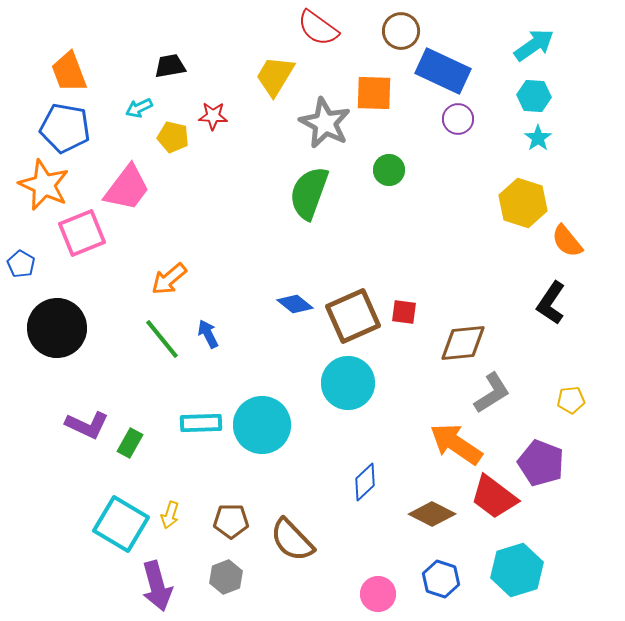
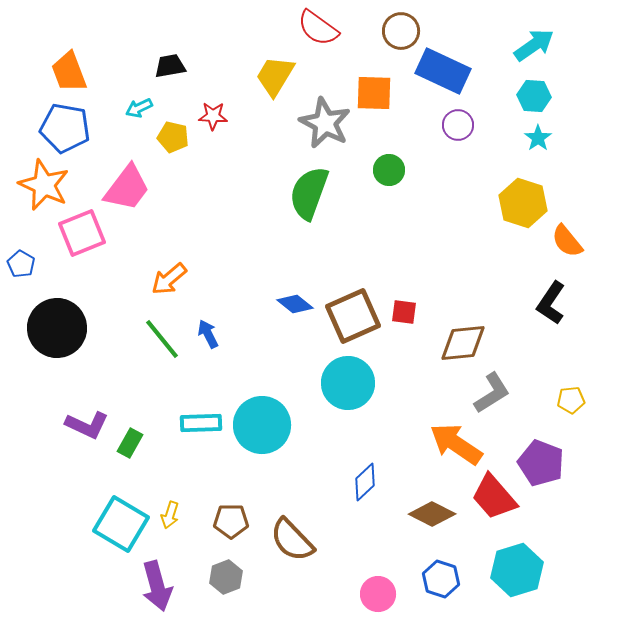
purple circle at (458, 119): moved 6 px down
red trapezoid at (494, 497): rotated 12 degrees clockwise
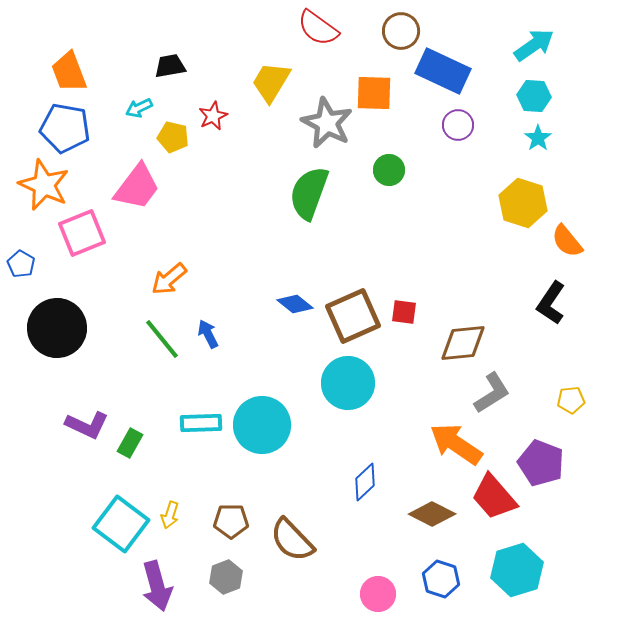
yellow trapezoid at (275, 76): moved 4 px left, 6 px down
red star at (213, 116): rotated 28 degrees counterclockwise
gray star at (325, 123): moved 2 px right
pink trapezoid at (127, 188): moved 10 px right, 1 px up
cyan square at (121, 524): rotated 6 degrees clockwise
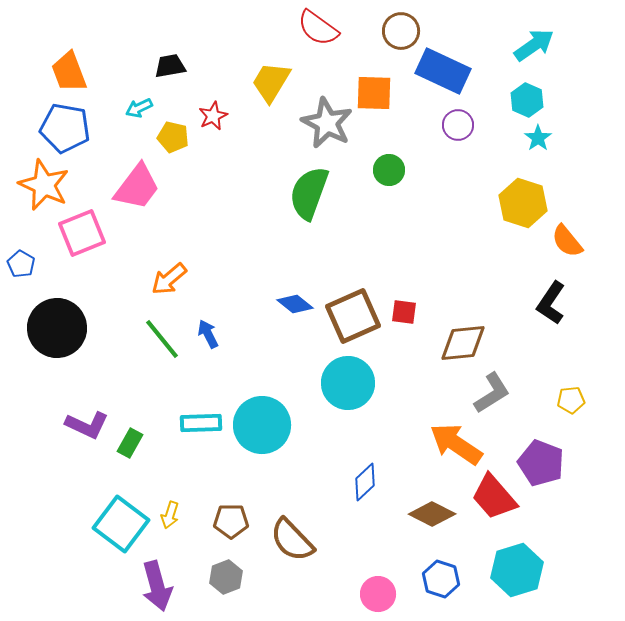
cyan hexagon at (534, 96): moved 7 px left, 4 px down; rotated 20 degrees clockwise
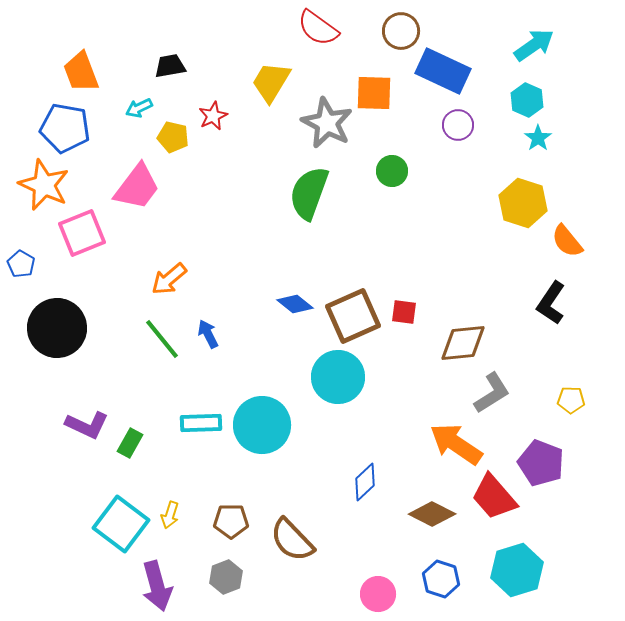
orange trapezoid at (69, 72): moved 12 px right
green circle at (389, 170): moved 3 px right, 1 px down
cyan circle at (348, 383): moved 10 px left, 6 px up
yellow pentagon at (571, 400): rotated 8 degrees clockwise
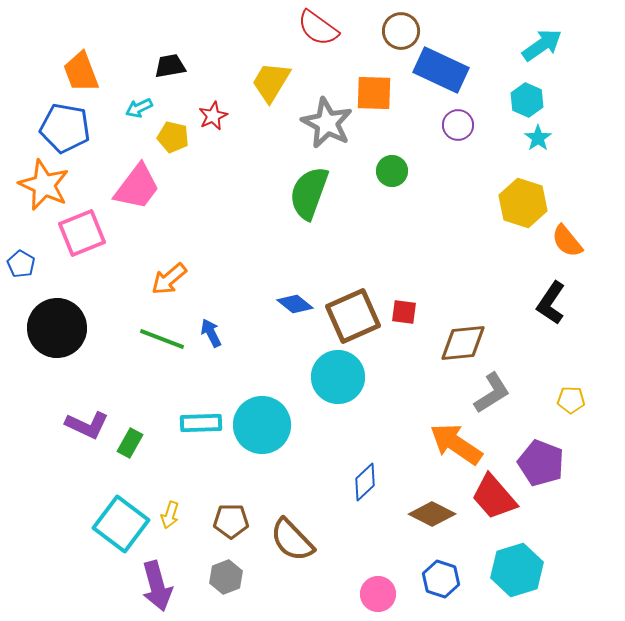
cyan arrow at (534, 45): moved 8 px right
blue rectangle at (443, 71): moved 2 px left, 1 px up
blue arrow at (208, 334): moved 3 px right, 1 px up
green line at (162, 339): rotated 30 degrees counterclockwise
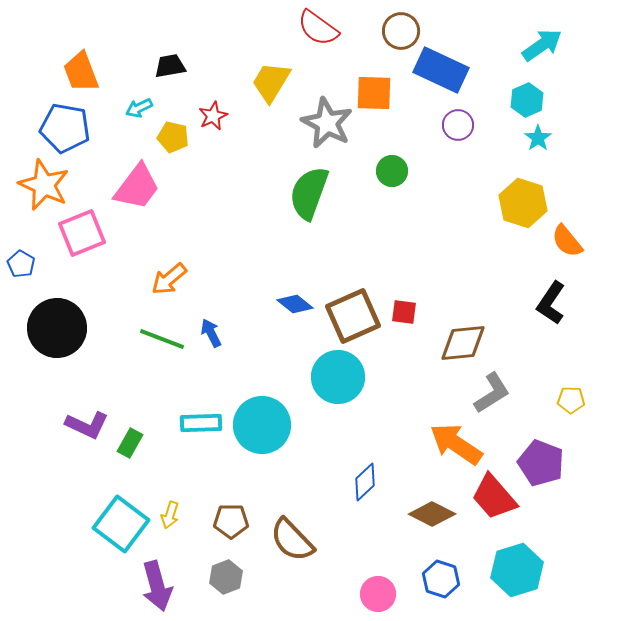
cyan hexagon at (527, 100): rotated 12 degrees clockwise
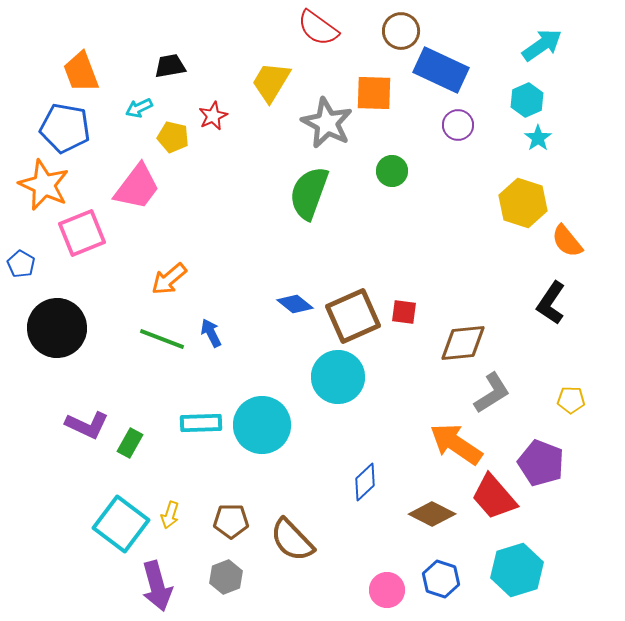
pink circle at (378, 594): moved 9 px right, 4 px up
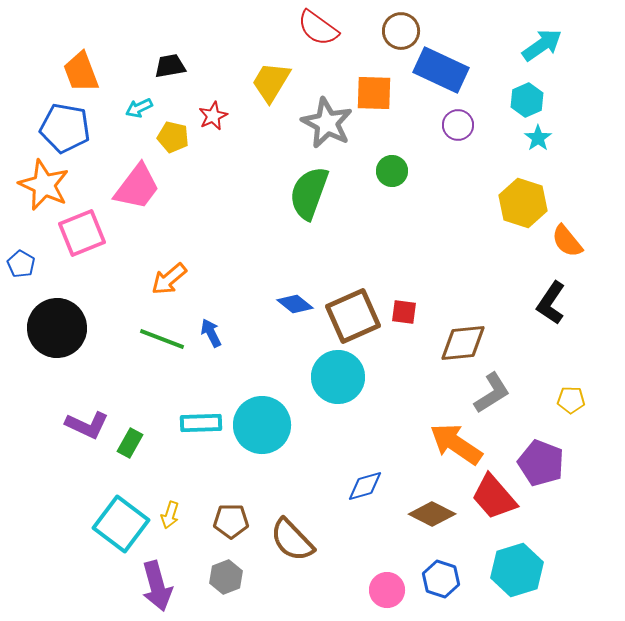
blue diamond at (365, 482): moved 4 px down; rotated 27 degrees clockwise
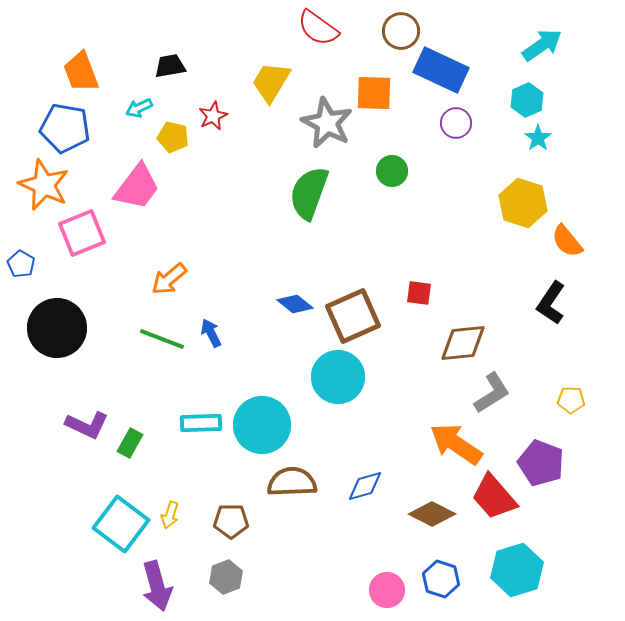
purple circle at (458, 125): moved 2 px left, 2 px up
red square at (404, 312): moved 15 px right, 19 px up
brown semicircle at (292, 540): moved 58 px up; rotated 132 degrees clockwise
